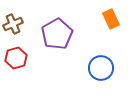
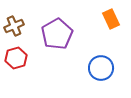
brown cross: moved 1 px right, 2 px down
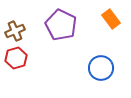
orange rectangle: rotated 12 degrees counterclockwise
brown cross: moved 1 px right, 5 px down
purple pentagon: moved 4 px right, 9 px up; rotated 16 degrees counterclockwise
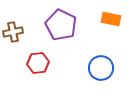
orange rectangle: rotated 42 degrees counterclockwise
brown cross: moved 2 px left, 1 px down; rotated 12 degrees clockwise
red hexagon: moved 22 px right, 5 px down; rotated 10 degrees clockwise
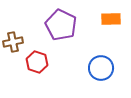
orange rectangle: rotated 12 degrees counterclockwise
brown cross: moved 10 px down
red hexagon: moved 1 px left, 1 px up; rotated 25 degrees clockwise
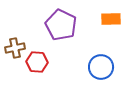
brown cross: moved 2 px right, 6 px down
red hexagon: rotated 15 degrees counterclockwise
blue circle: moved 1 px up
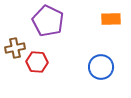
purple pentagon: moved 13 px left, 4 px up
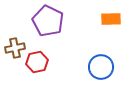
red hexagon: rotated 15 degrees counterclockwise
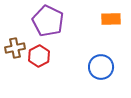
red hexagon: moved 2 px right, 6 px up; rotated 15 degrees counterclockwise
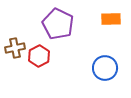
purple pentagon: moved 10 px right, 3 px down
blue circle: moved 4 px right, 1 px down
